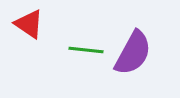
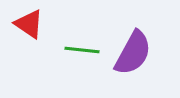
green line: moved 4 px left
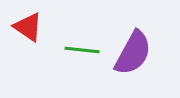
red triangle: moved 1 px left, 3 px down
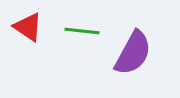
green line: moved 19 px up
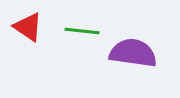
purple semicircle: rotated 111 degrees counterclockwise
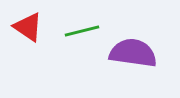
green line: rotated 20 degrees counterclockwise
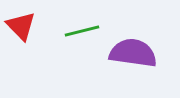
red triangle: moved 7 px left, 1 px up; rotated 12 degrees clockwise
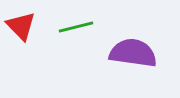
green line: moved 6 px left, 4 px up
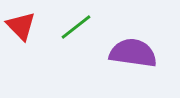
green line: rotated 24 degrees counterclockwise
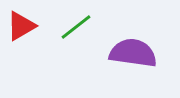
red triangle: rotated 44 degrees clockwise
